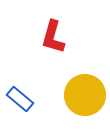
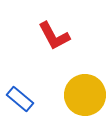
red L-shape: moved 1 px right, 1 px up; rotated 44 degrees counterclockwise
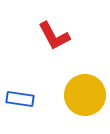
blue rectangle: rotated 32 degrees counterclockwise
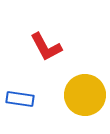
red L-shape: moved 8 px left, 11 px down
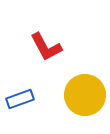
blue rectangle: rotated 28 degrees counterclockwise
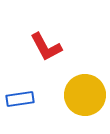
blue rectangle: rotated 12 degrees clockwise
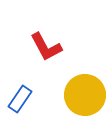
blue rectangle: rotated 48 degrees counterclockwise
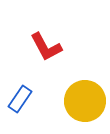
yellow circle: moved 6 px down
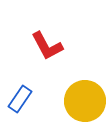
red L-shape: moved 1 px right, 1 px up
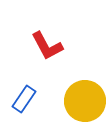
blue rectangle: moved 4 px right
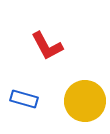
blue rectangle: rotated 72 degrees clockwise
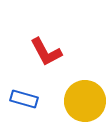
red L-shape: moved 1 px left, 6 px down
